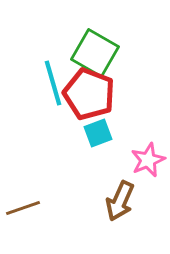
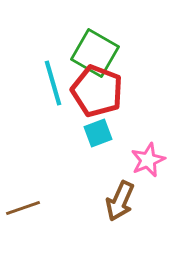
red pentagon: moved 8 px right, 3 px up
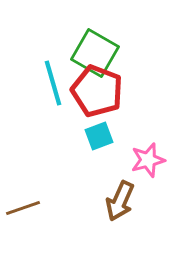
cyan square: moved 1 px right, 3 px down
pink star: rotated 8 degrees clockwise
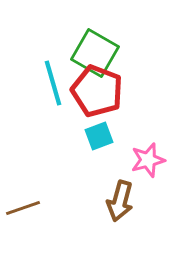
brown arrow: rotated 9 degrees counterclockwise
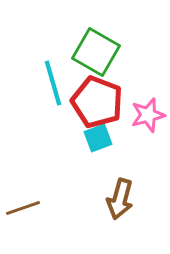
green square: moved 1 px right, 1 px up
red pentagon: moved 11 px down
cyan square: moved 1 px left, 2 px down
pink star: moved 45 px up
brown arrow: moved 2 px up
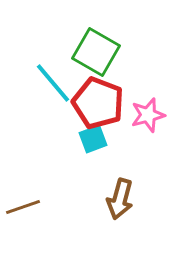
cyan line: rotated 24 degrees counterclockwise
red pentagon: moved 1 px right, 1 px down
cyan square: moved 5 px left, 1 px down
brown line: moved 1 px up
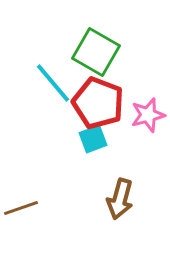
brown line: moved 2 px left, 1 px down
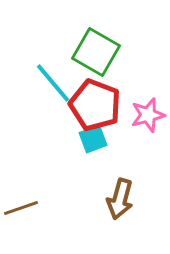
red pentagon: moved 3 px left, 2 px down
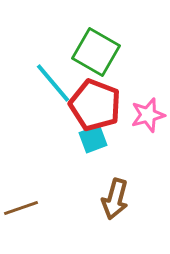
brown arrow: moved 5 px left
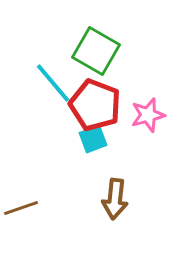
green square: moved 1 px up
brown arrow: rotated 9 degrees counterclockwise
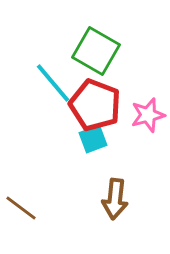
brown line: rotated 56 degrees clockwise
